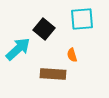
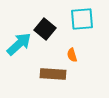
black square: moved 1 px right
cyan arrow: moved 1 px right, 5 px up
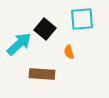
orange semicircle: moved 3 px left, 3 px up
brown rectangle: moved 11 px left
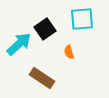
black square: rotated 15 degrees clockwise
brown rectangle: moved 4 px down; rotated 30 degrees clockwise
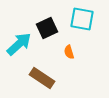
cyan square: rotated 15 degrees clockwise
black square: moved 2 px right, 1 px up; rotated 10 degrees clockwise
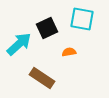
orange semicircle: rotated 96 degrees clockwise
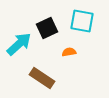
cyan square: moved 2 px down
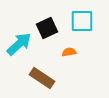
cyan square: rotated 10 degrees counterclockwise
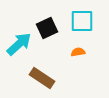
orange semicircle: moved 9 px right
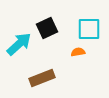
cyan square: moved 7 px right, 8 px down
brown rectangle: rotated 55 degrees counterclockwise
